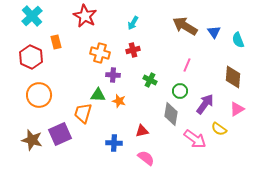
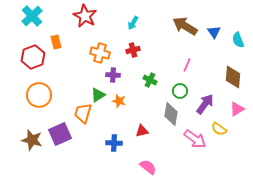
red hexagon: moved 2 px right; rotated 15 degrees clockwise
green triangle: rotated 35 degrees counterclockwise
pink semicircle: moved 2 px right, 9 px down
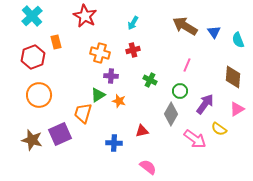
purple cross: moved 2 px left, 1 px down
gray diamond: rotated 20 degrees clockwise
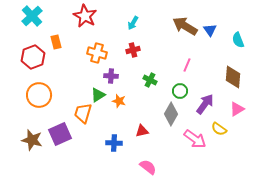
blue triangle: moved 4 px left, 2 px up
orange cross: moved 3 px left
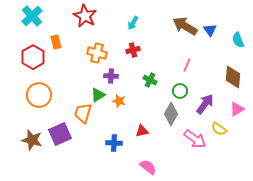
red hexagon: rotated 10 degrees counterclockwise
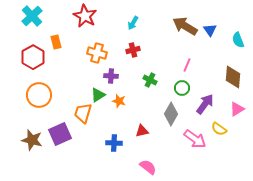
green circle: moved 2 px right, 3 px up
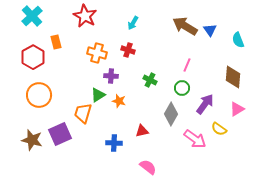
red cross: moved 5 px left; rotated 32 degrees clockwise
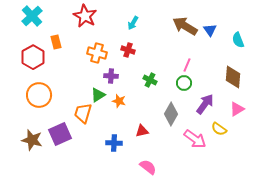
green circle: moved 2 px right, 5 px up
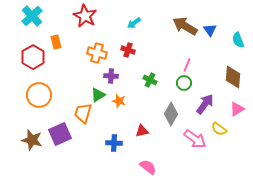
cyan arrow: moved 1 px right; rotated 24 degrees clockwise
